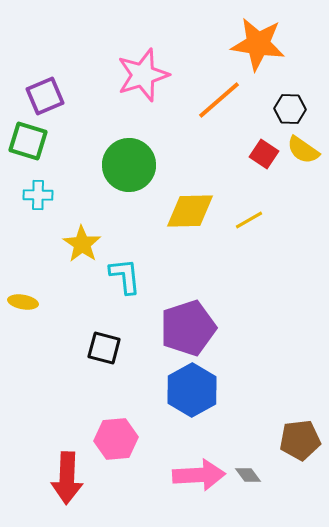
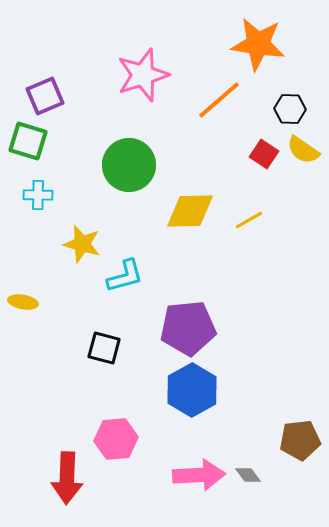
yellow star: rotated 18 degrees counterclockwise
cyan L-shape: rotated 81 degrees clockwise
purple pentagon: rotated 12 degrees clockwise
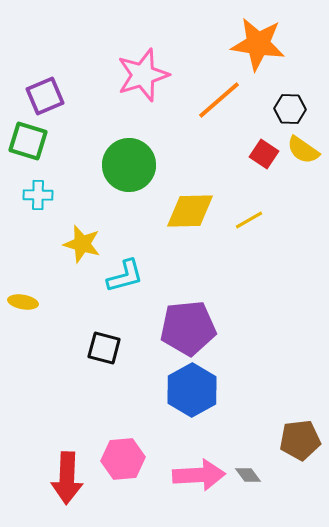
pink hexagon: moved 7 px right, 20 px down
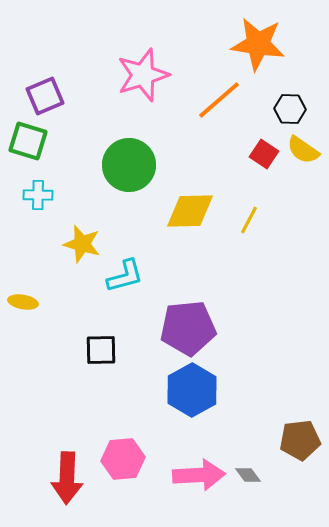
yellow line: rotated 32 degrees counterclockwise
black square: moved 3 px left, 2 px down; rotated 16 degrees counterclockwise
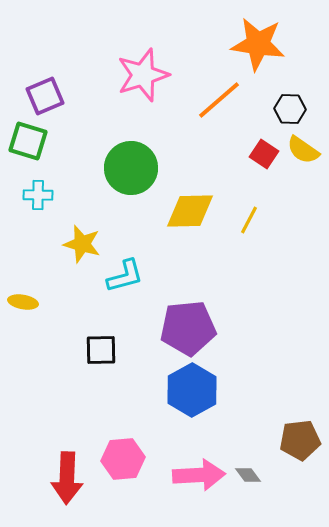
green circle: moved 2 px right, 3 px down
